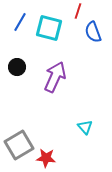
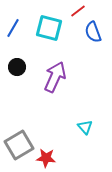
red line: rotated 35 degrees clockwise
blue line: moved 7 px left, 6 px down
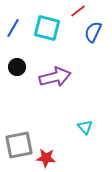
cyan square: moved 2 px left
blue semicircle: rotated 45 degrees clockwise
purple arrow: rotated 52 degrees clockwise
gray square: rotated 20 degrees clockwise
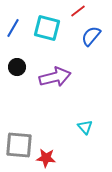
blue semicircle: moved 2 px left, 4 px down; rotated 15 degrees clockwise
gray square: rotated 16 degrees clockwise
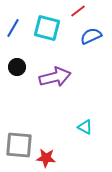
blue semicircle: rotated 25 degrees clockwise
cyan triangle: rotated 21 degrees counterclockwise
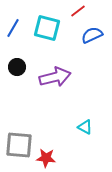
blue semicircle: moved 1 px right, 1 px up
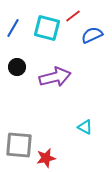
red line: moved 5 px left, 5 px down
red star: rotated 18 degrees counterclockwise
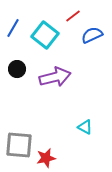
cyan square: moved 2 px left, 7 px down; rotated 24 degrees clockwise
black circle: moved 2 px down
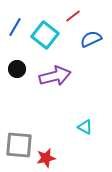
blue line: moved 2 px right, 1 px up
blue semicircle: moved 1 px left, 4 px down
purple arrow: moved 1 px up
